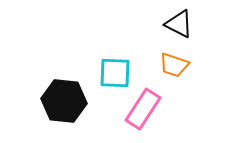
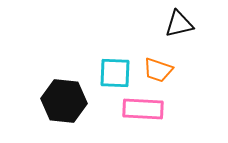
black triangle: rotated 40 degrees counterclockwise
orange trapezoid: moved 16 px left, 5 px down
pink rectangle: rotated 60 degrees clockwise
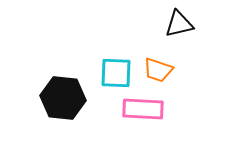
cyan square: moved 1 px right
black hexagon: moved 1 px left, 3 px up
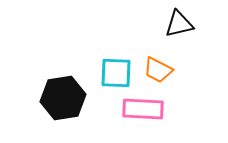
orange trapezoid: rotated 8 degrees clockwise
black hexagon: rotated 15 degrees counterclockwise
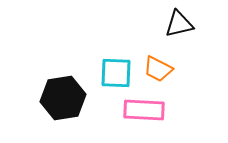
orange trapezoid: moved 1 px up
pink rectangle: moved 1 px right, 1 px down
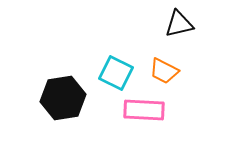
orange trapezoid: moved 6 px right, 2 px down
cyan square: rotated 24 degrees clockwise
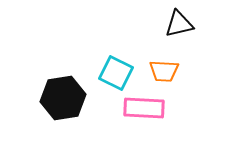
orange trapezoid: rotated 24 degrees counterclockwise
pink rectangle: moved 2 px up
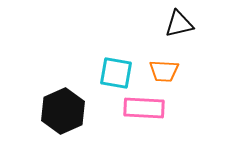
cyan square: rotated 16 degrees counterclockwise
black hexagon: moved 13 px down; rotated 15 degrees counterclockwise
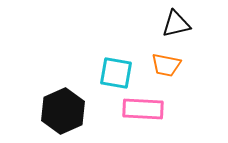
black triangle: moved 3 px left
orange trapezoid: moved 2 px right, 6 px up; rotated 8 degrees clockwise
pink rectangle: moved 1 px left, 1 px down
